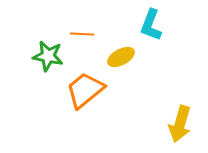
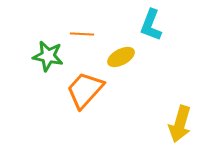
orange trapezoid: rotated 9 degrees counterclockwise
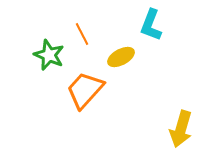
orange line: rotated 60 degrees clockwise
green star: moved 1 px right, 1 px up; rotated 12 degrees clockwise
yellow arrow: moved 1 px right, 5 px down
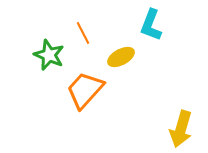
orange line: moved 1 px right, 1 px up
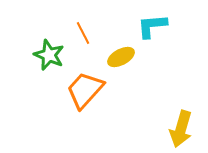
cyan L-shape: moved 1 px right, 1 px down; rotated 64 degrees clockwise
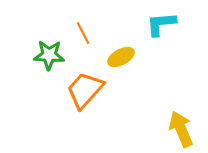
cyan L-shape: moved 9 px right, 2 px up
green star: rotated 20 degrees counterclockwise
yellow arrow: rotated 141 degrees clockwise
